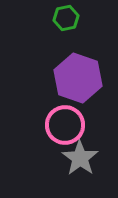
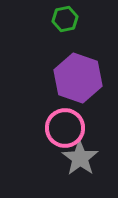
green hexagon: moved 1 px left, 1 px down
pink circle: moved 3 px down
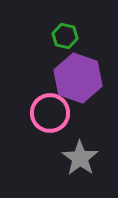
green hexagon: moved 17 px down; rotated 25 degrees clockwise
pink circle: moved 15 px left, 15 px up
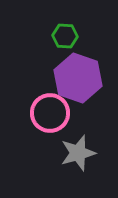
green hexagon: rotated 10 degrees counterclockwise
gray star: moved 2 px left, 5 px up; rotated 21 degrees clockwise
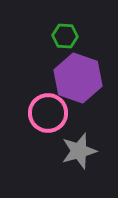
pink circle: moved 2 px left
gray star: moved 1 px right, 2 px up
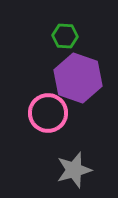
gray star: moved 5 px left, 19 px down
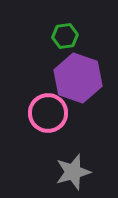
green hexagon: rotated 10 degrees counterclockwise
gray star: moved 1 px left, 2 px down
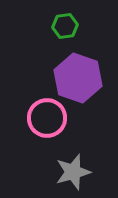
green hexagon: moved 10 px up
pink circle: moved 1 px left, 5 px down
